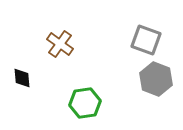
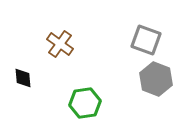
black diamond: moved 1 px right
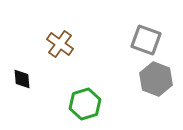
black diamond: moved 1 px left, 1 px down
green hexagon: moved 1 px down; rotated 8 degrees counterclockwise
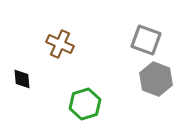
brown cross: rotated 12 degrees counterclockwise
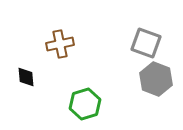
gray square: moved 3 px down
brown cross: rotated 36 degrees counterclockwise
black diamond: moved 4 px right, 2 px up
